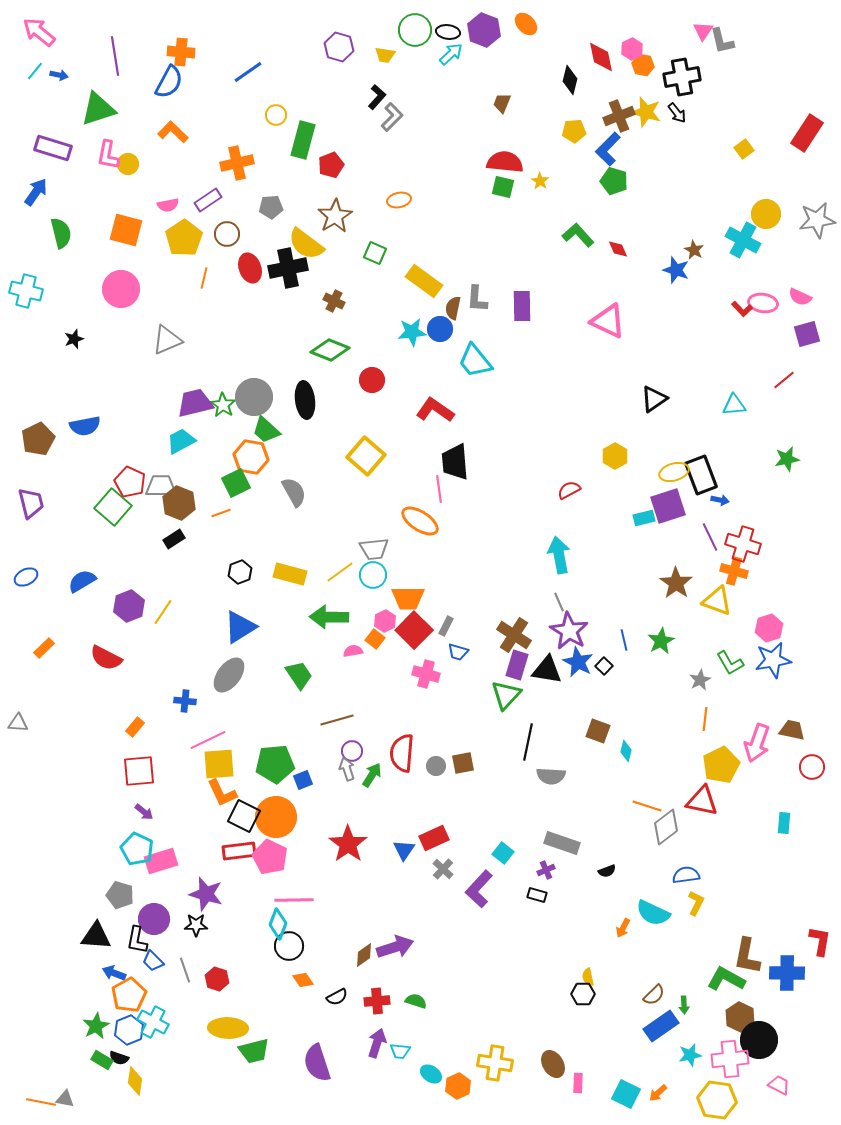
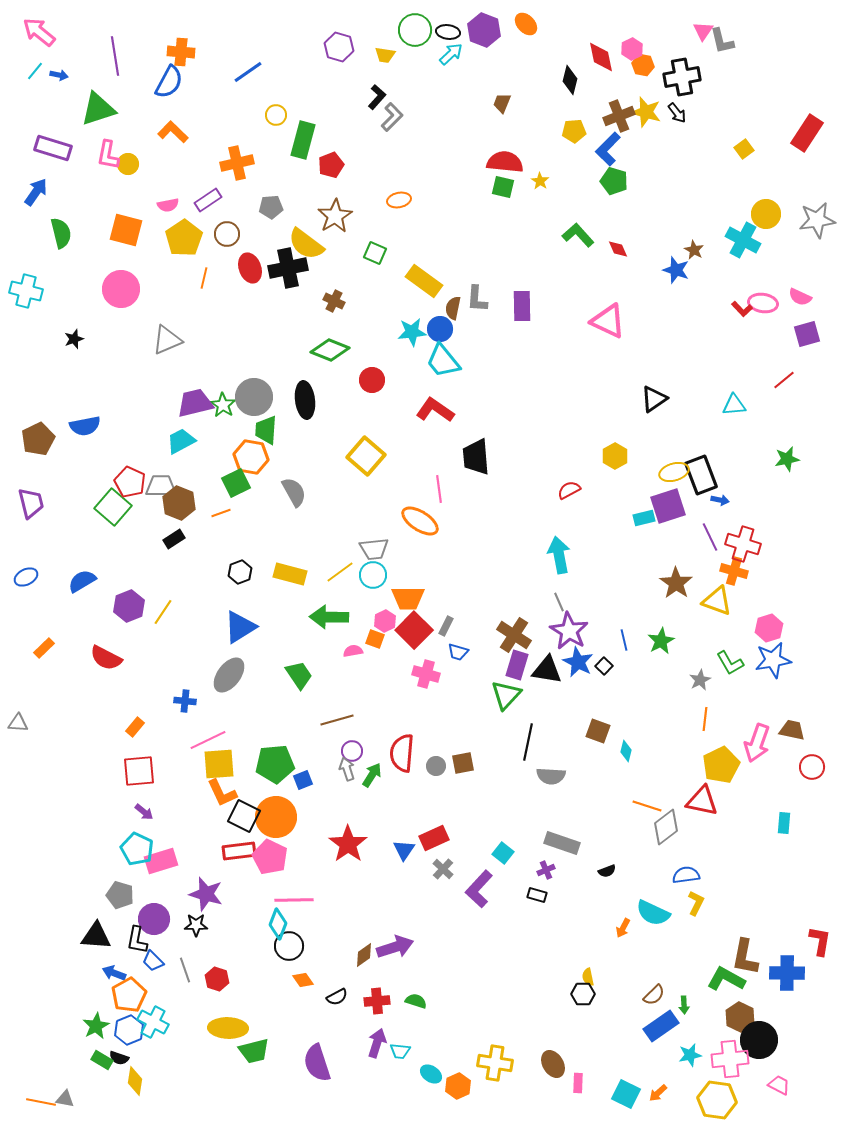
cyan trapezoid at (475, 361): moved 32 px left
green trapezoid at (266, 430): rotated 52 degrees clockwise
black trapezoid at (455, 462): moved 21 px right, 5 px up
orange square at (375, 639): rotated 18 degrees counterclockwise
brown L-shape at (747, 956): moved 2 px left, 1 px down
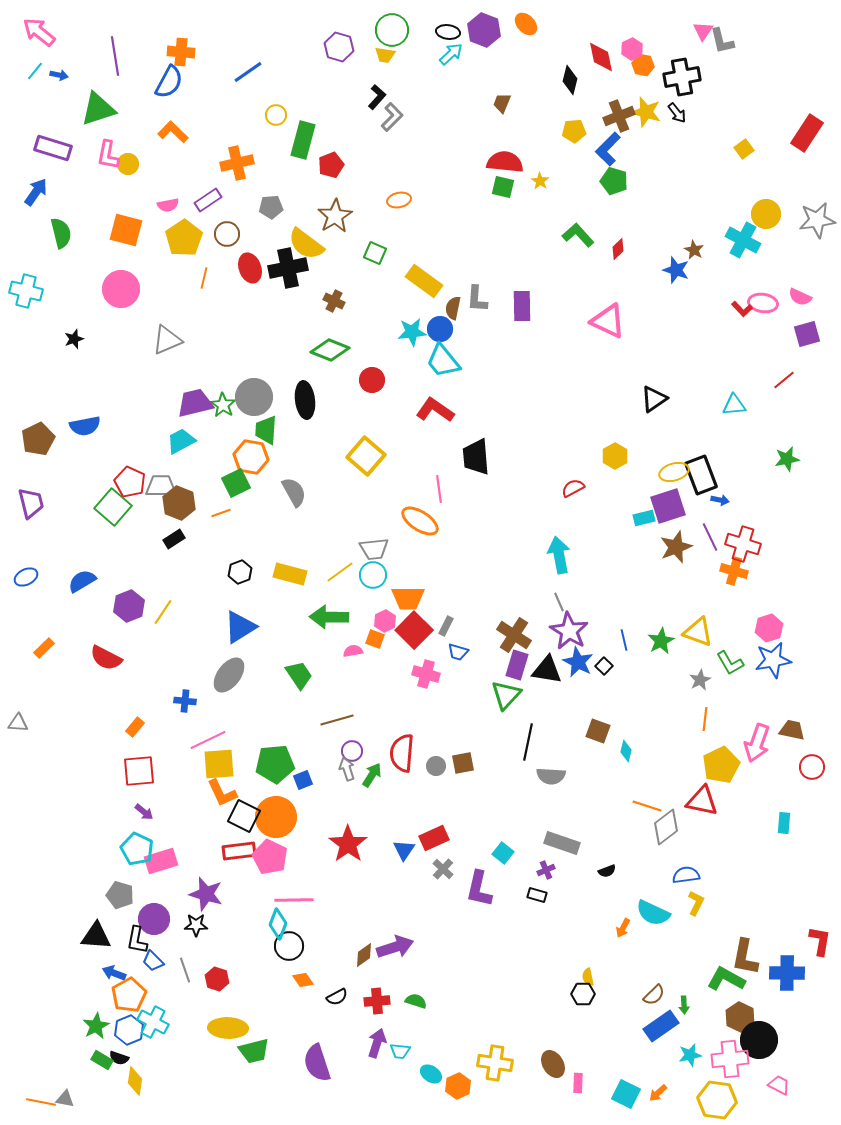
green circle at (415, 30): moved 23 px left
red diamond at (618, 249): rotated 70 degrees clockwise
red semicircle at (569, 490): moved 4 px right, 2 px up
brown star at (676, 583): moved 36 px up; rotated 16 degrees clockwise
yellow triangle at (717, 601): moved 19 px left, 31 px down
purple L-shape at (479, 889): rotated 30 degrees counterclockwise
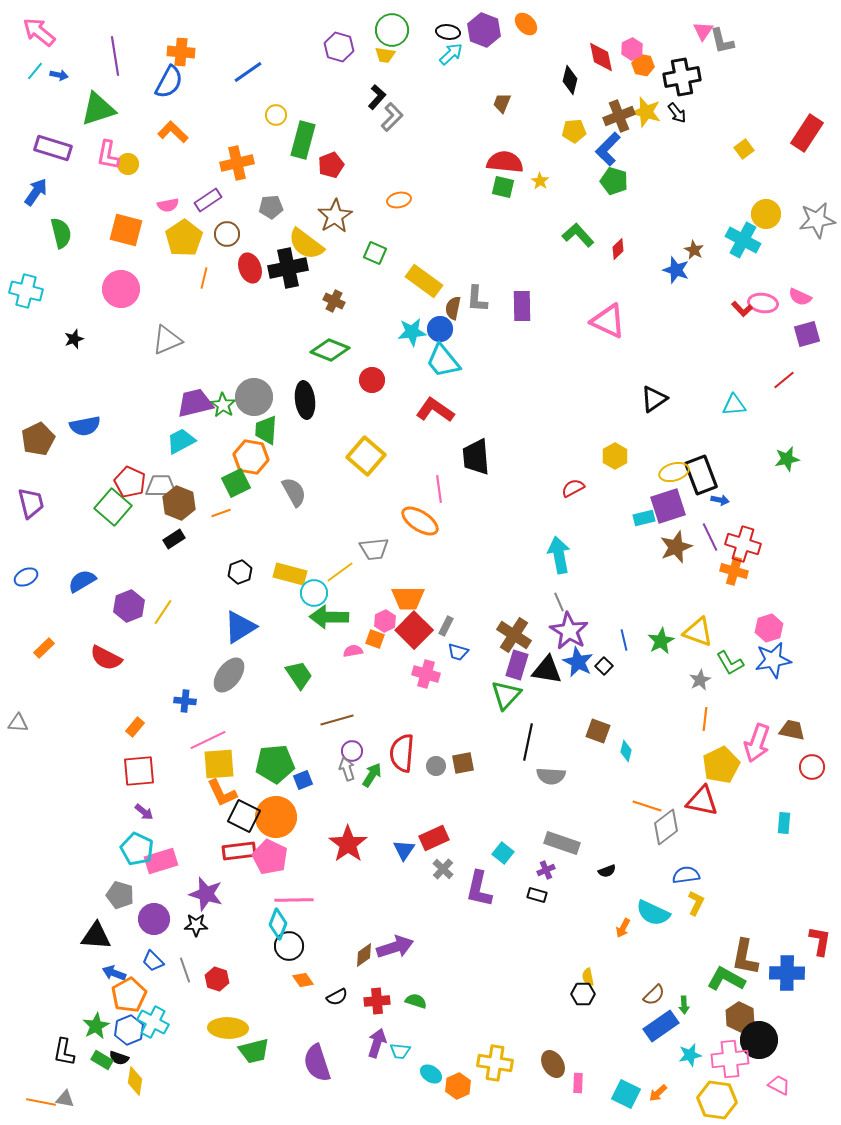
cyan circle at (373, 575): moved 59 px left, 18 px down
black L-shape at (137, 940): moved 73 px left, 112 px down
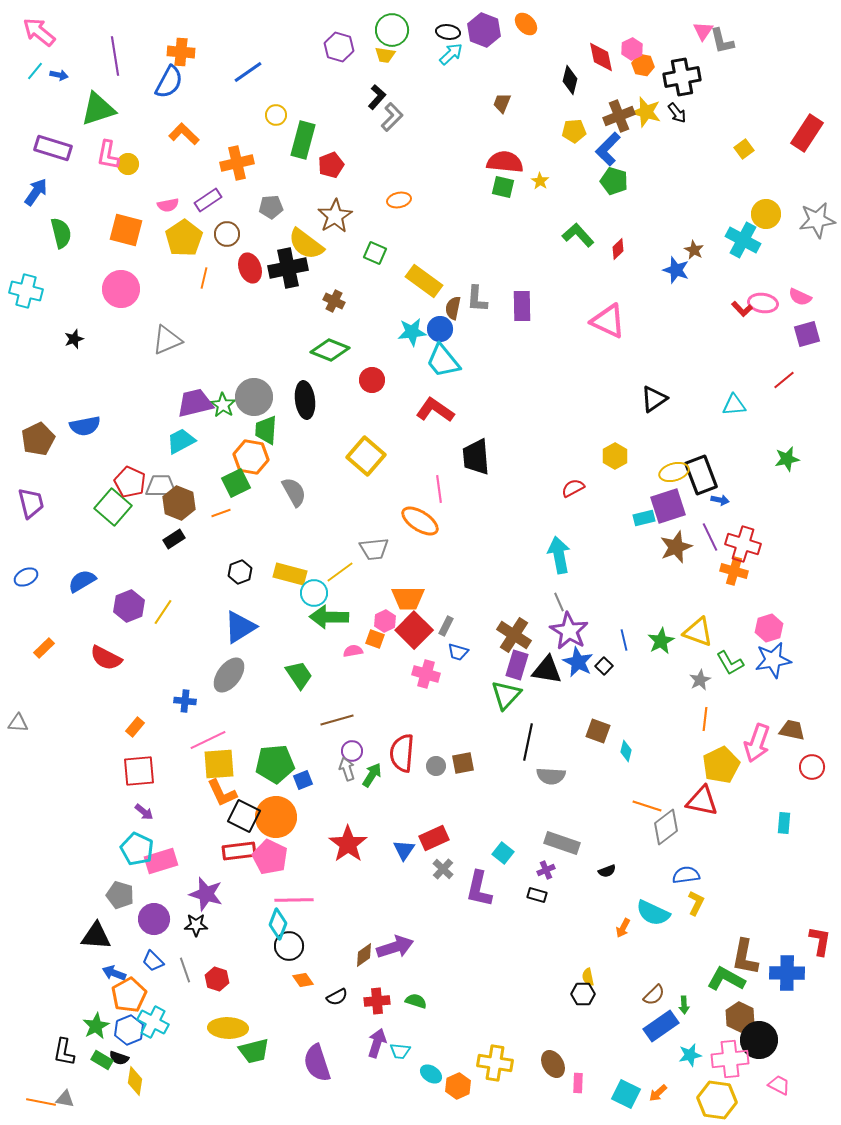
orange L-shape at (173, 132): moved 11 px right, 2 px down
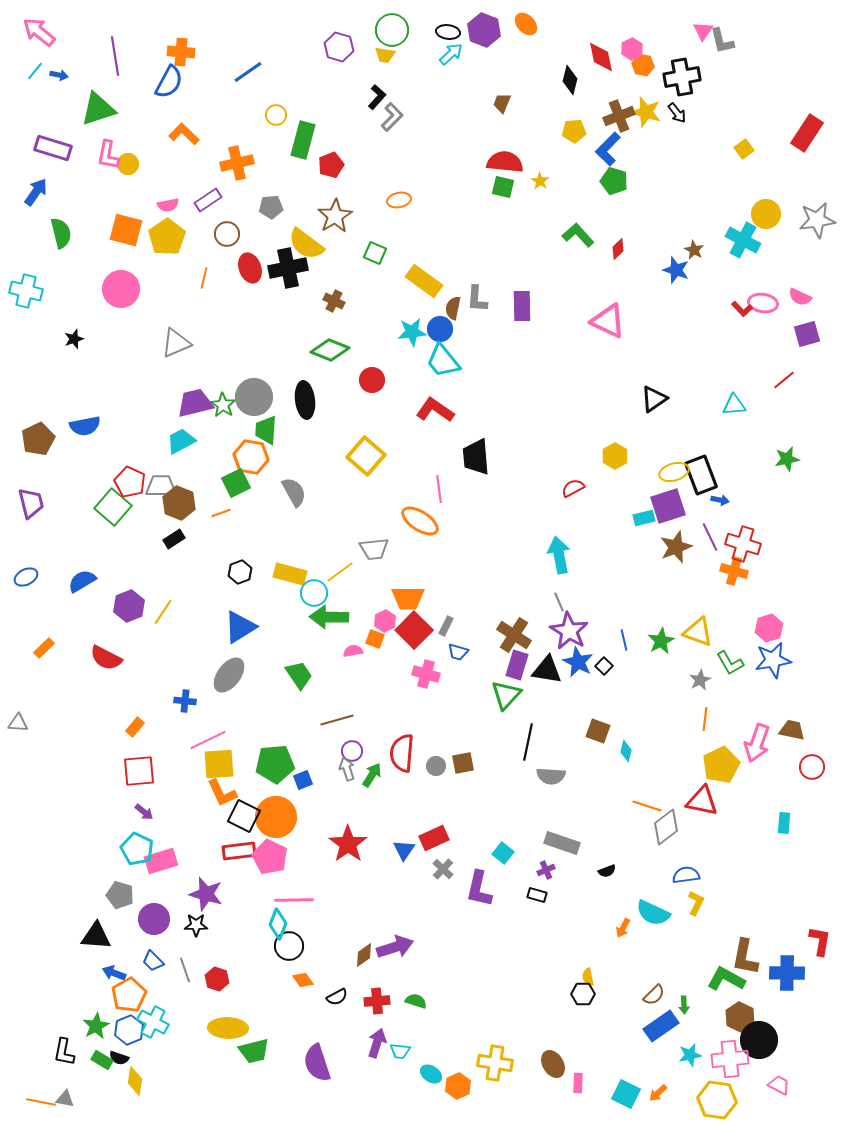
yellow pentagon at (184, 238): moved 17 px left, 1 px up
gray triangle at (167, 340): moved 9 px right, 3 px down
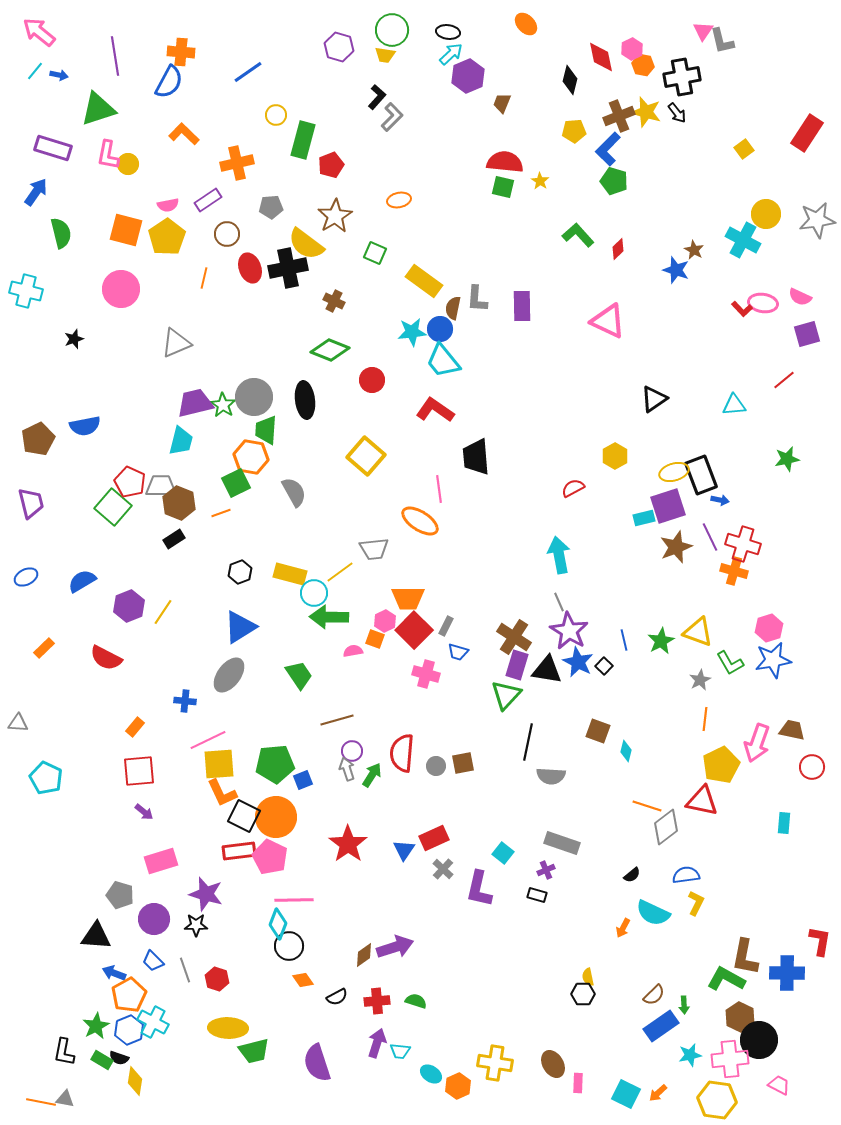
purple hexagon at (484, 30): moved 16 px left, 46 px down; rotated 16 degrees clockwise
cyan trapezoid at (181, 441): rotated 132 degrees clockwise
brown cross at (514, 635): moved 2 px down
cyan pentagon at (137, 849): moved 91 px left, 71 px up
black semicircle at (607, 871): moved 25 px right, 4 px down; rotated 18 degrees counterclockwise
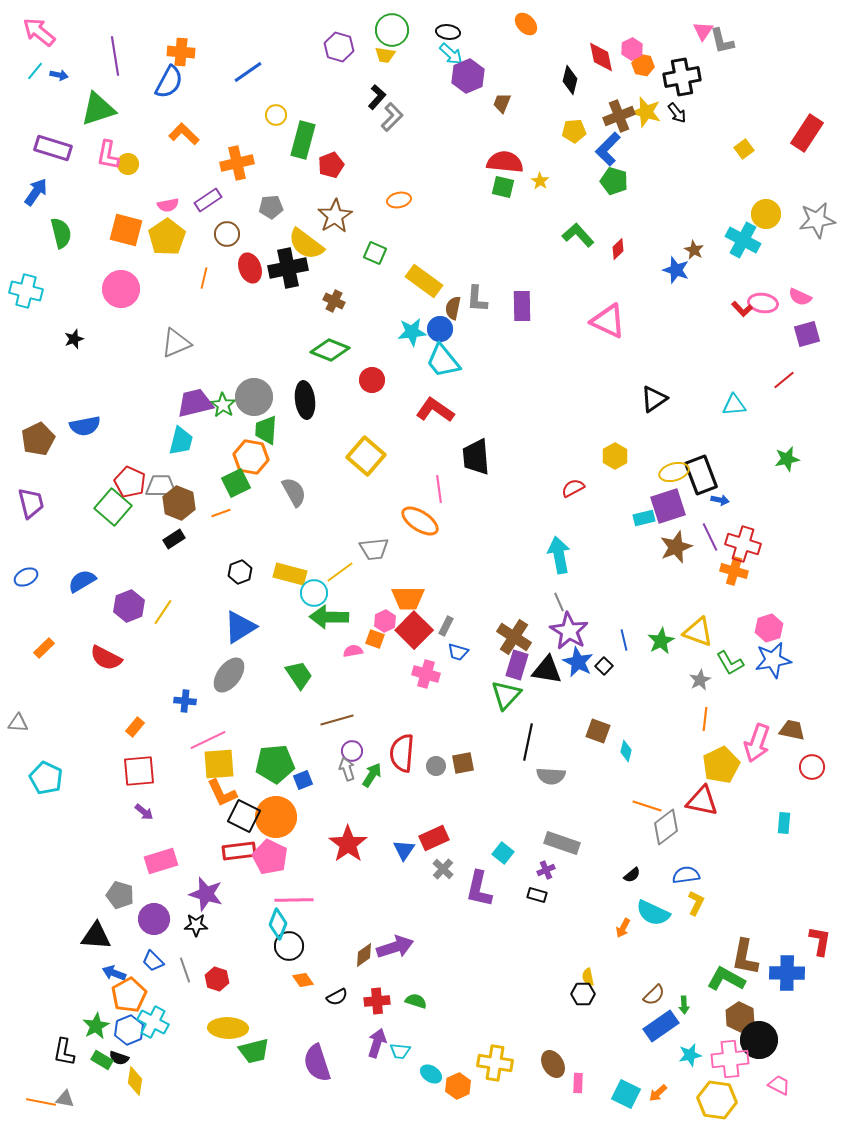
cyan arrow at (451, 54): rotated 85 degrees clockwise
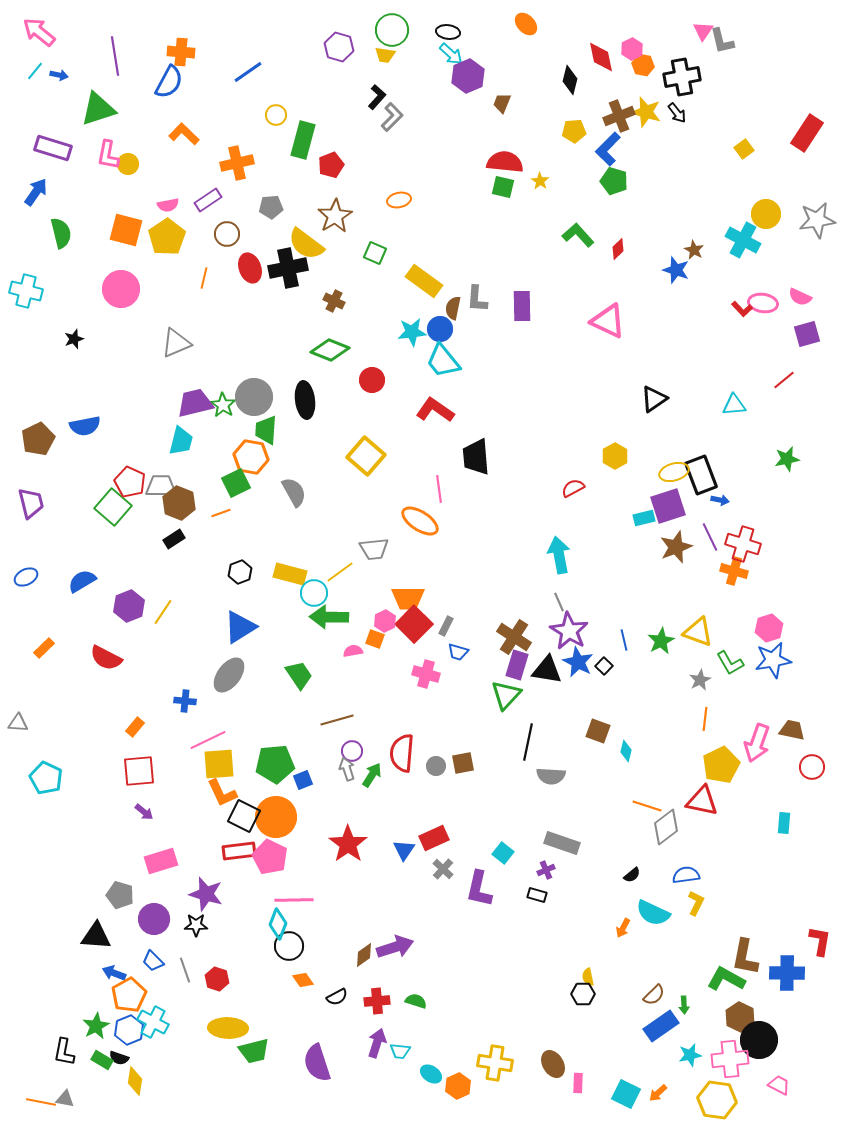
red square at (414, 630): moved 6 px up
